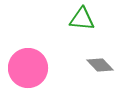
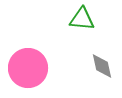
gray diamond: moved 2 px right, 1 px down; rotated 32 degrees clockwise
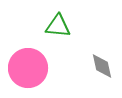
green triangle: moved 24 px left, 7 px down
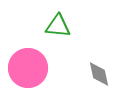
gray diamond: moved 3 px left, 8 px down
